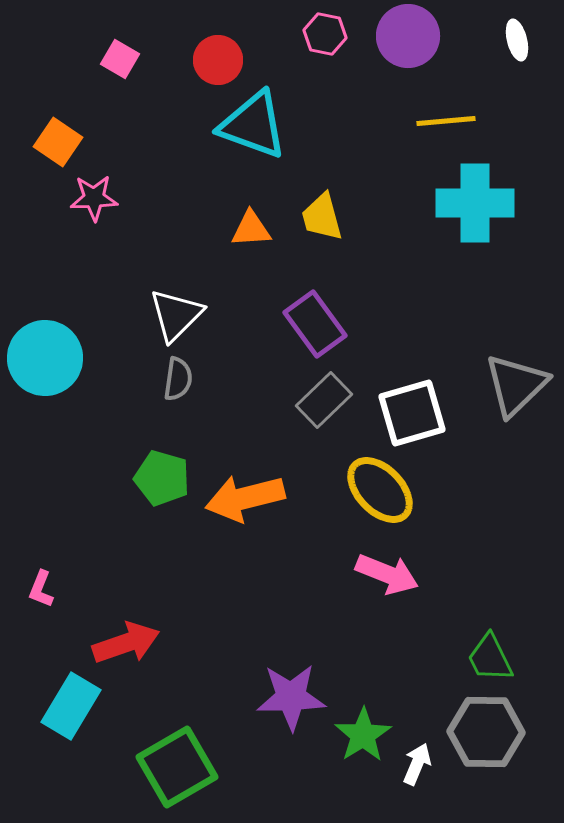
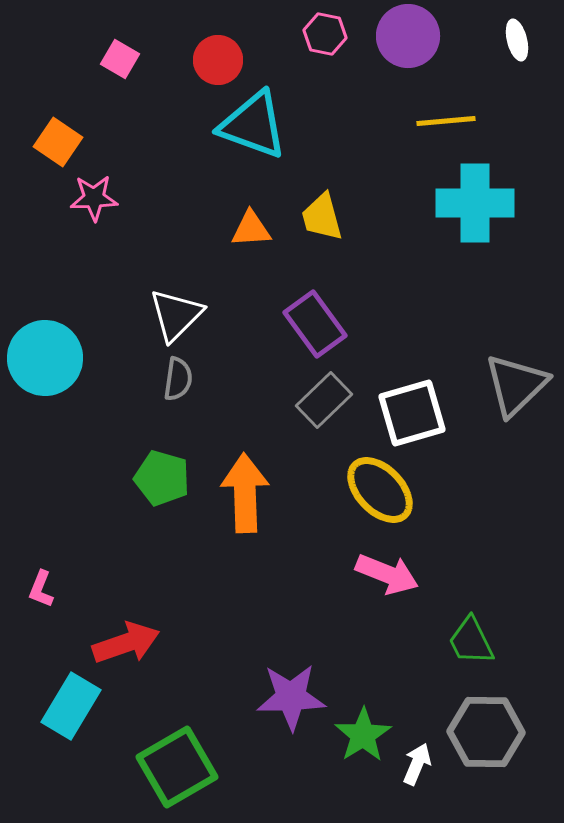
orange arrow: moved 5 px up; rotated 102 degrees clockwise
green trapezoid: moved 19 px left, 17 px up
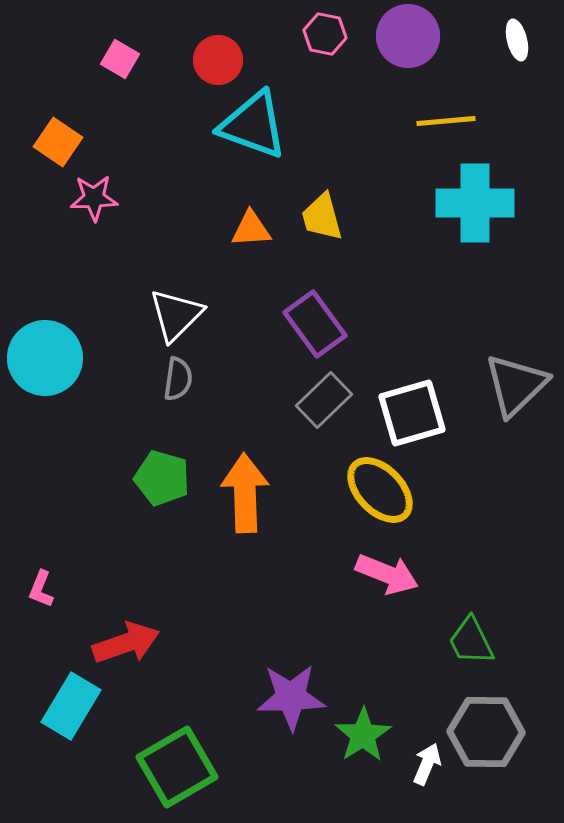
white arrow: moved 10 px right
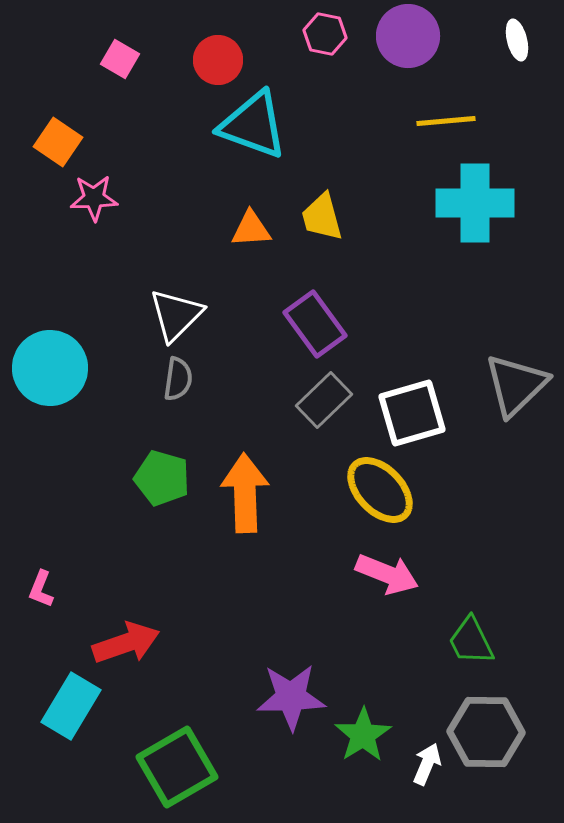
cyan circle: moved 5 px right, 10 px down
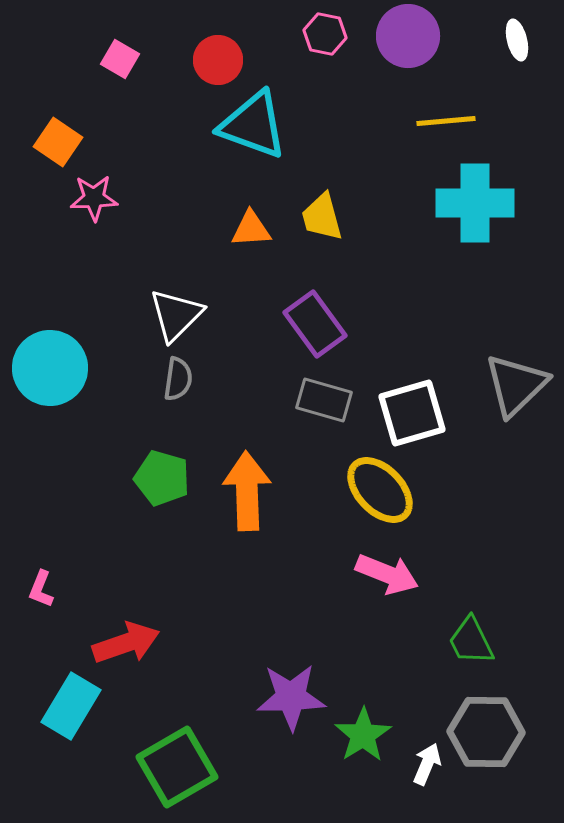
gray rectangle: rotated 60 degrees clockwise
orange arrow: moved 2 px right, 2 px up
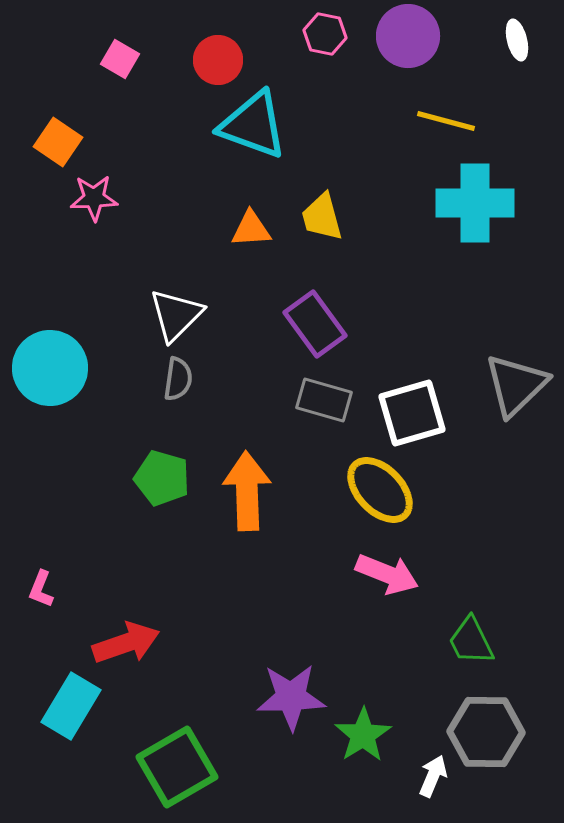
yellow line: rotated 20 degrees clockwise
white arrow: moved 6 px right, 12 px down
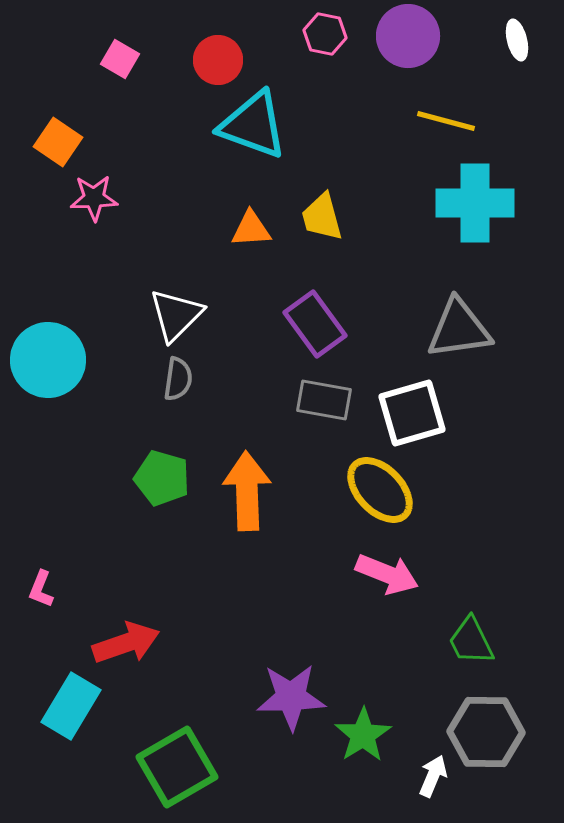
cyan circle: moved 2 px left, 8 px up
gray triangle: moved 57 px left, 56 px up; rotated 36 degrees clockwise
gray rectangle: rotated 6 degrees counterclockwise
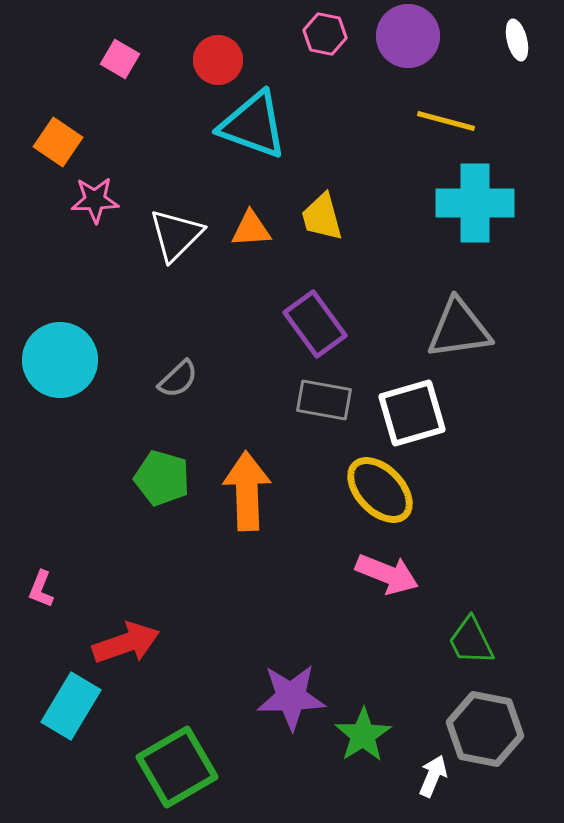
pink star: moved 1 px right, 2 px down
white triangle: moved 80 px up
cyan circle: moved 12 px right
gray semicircle: rotated 39 degrees clockwise
gray hexagon: moved 1 px left, 3 px up; rotated 10 degrees clockwise
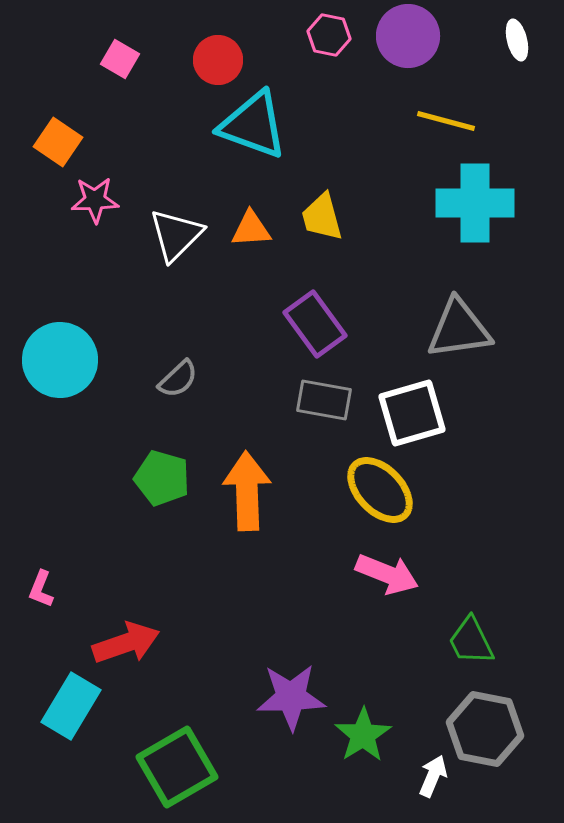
pink hexagon: moved 4 px right, 1 px down
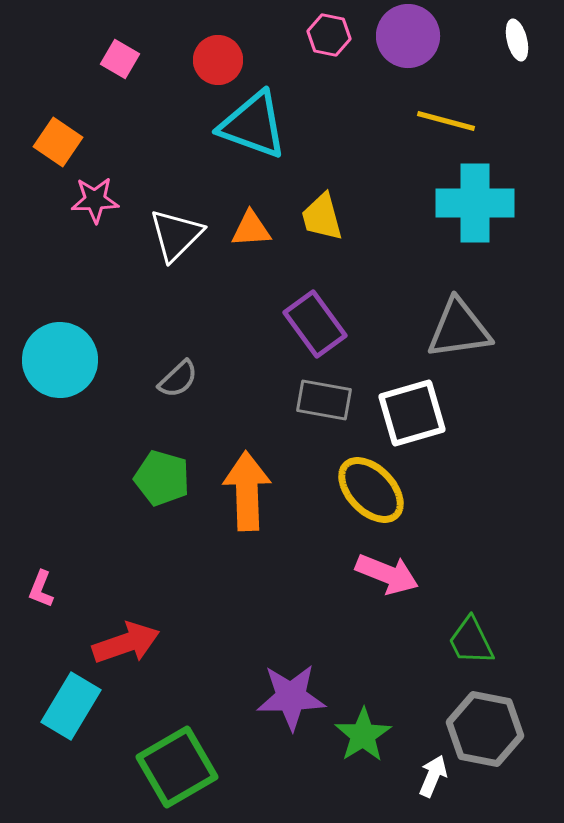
yellow ellipse: moved 9 px left
